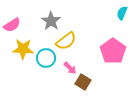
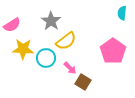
cyan semicircle: rotated 16 degrees counterclockwise
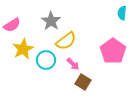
yellow star: rotated 30 degrees counterclockwise
cyan circle: moved 2 px down
pink arrow: moved 3 px right, 4 px up
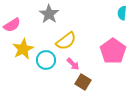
gray star: moved 2 px left, 7 px up
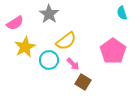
cyan semicircle: rotated 24 degrees counterclockwise
pink semicircle: moved 3 px right, 2 px up
yellow star: moved 2 px right, 2 px up
cyan circle: moved 3 px right
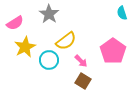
pink arrow: moved 8 px right, 3 px up
brown square: moved 1 px up
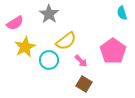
brown square: moved 1 px right, 3 px down
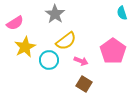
gray star: moved 6 px right
pink arrow: rotated 24 degrees counterclockwise
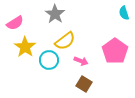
cyan semicircle: moved 2 px right
yellow semicircle: moved 1 px left
yellow star: rotated 10 degrees counterclockwise
pink pentagon: moved 2 px right
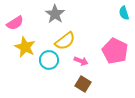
yellow star: rotated 10 degrees counterclockwise
pink pentagon: rotated 10 degrees counterclockwise
brown square: moved 1 px left
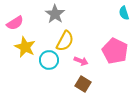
yellow semicircle: rotated 25 degrees counterclockwise
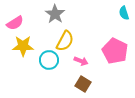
yellow star: moved 2 px left, 1 px up; rotated 25 degrees counterclockwise
